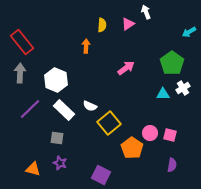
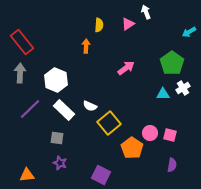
yellow semicircle: moved 3 px left
orange triangle: moved 6 px left, 6 px down; rotated 21 degrees counterclockwise
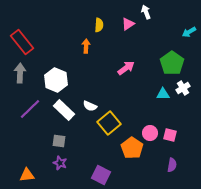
gray square: moved 2 px right, 3 px down
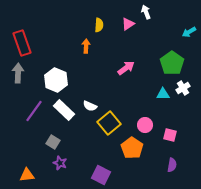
red rectangle: moved 1 px down; rotated 20 degrees clockwise
gray arrow: moved 2 px left
purple line: moved 4 px right, 2 px down; rotated 10 degrees counterclockwise
pink circle: moved 5 px left, 8 px up
gray square: moved 6 px left, 1 px down; rotated 24 degrees clockwise
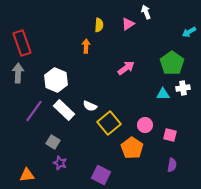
white cross: rotated 24 degrees clockwise
